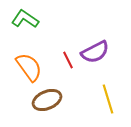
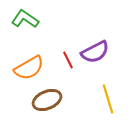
orange semicircle: moved 1 px down; rotated 96 degrees clockwise
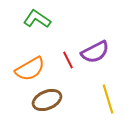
green L-shape: moved 12 px right
orange semicircle: moved 1 px right, 1 px down
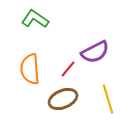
green L-shape: moved 2 px left
red line: moved 9 px down; rotated 66 degrees clockwise
orange semicircle: rotated 116 degrees clockwise
brown ellipse: moved 16 px right, 1 px up
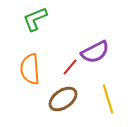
green L-shape: rotated 56 degrees counterclockwise
red line: moved 2 px right, 2 px up
brown ellipse: rotated 12 degrees counterclockwise
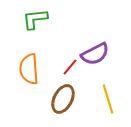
green L-shape: rotated 16 degrees clockwise
purple semicircle: moved 2 px down
orange semicircle: moved 1 px left
brown ellipse: rotated 28 degrees counterclockwise
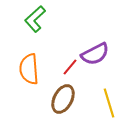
green L-shape: rotated 36 degrees counterclockwise
yellow line: moved 1 px right, 4 px down
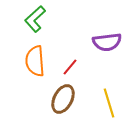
purple semicircle: moved 12 px right, 12 px up; rotated 20 degrees clockwise
orange semicircle: moved 6 px right, 8 px up
